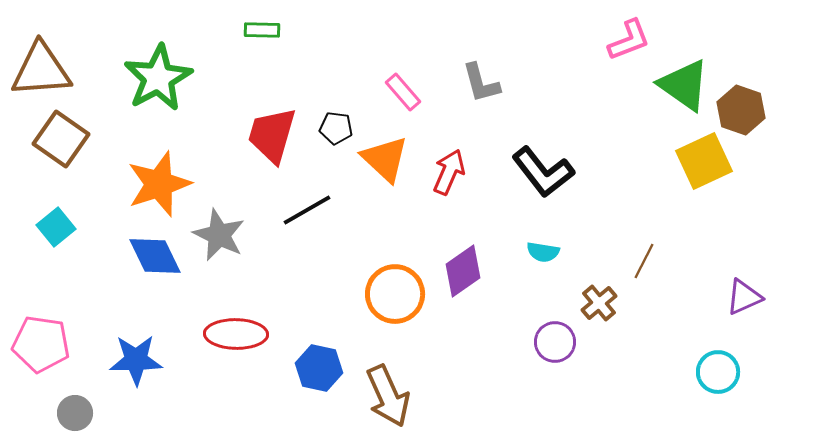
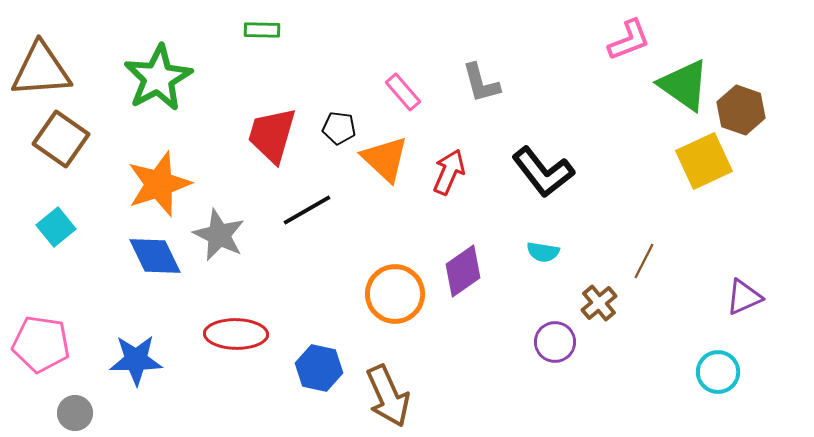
black pentagon: moved 3 px right
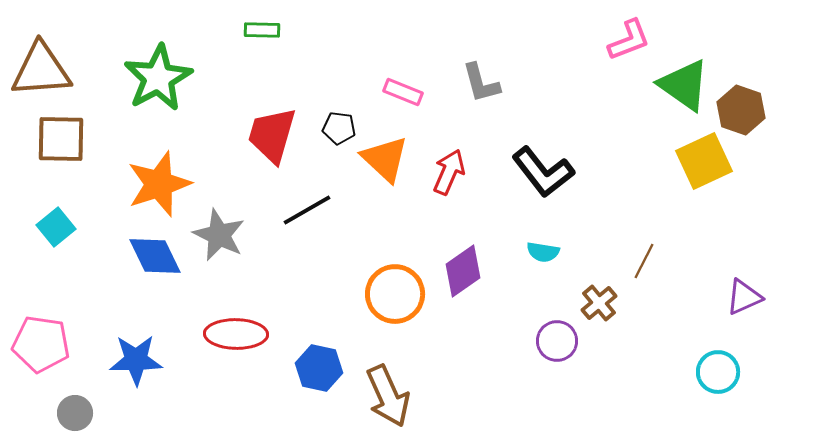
pink rectangle: rotated 27 degrees counterclockwise
brown square: rotated 34 degrees counterclockwise
purple circle: moved 2 px right, 1 px up
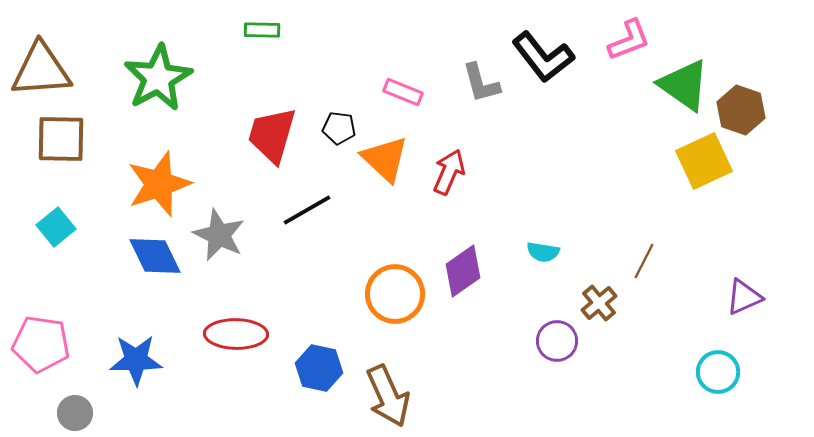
black L-shape: moved 115 px up
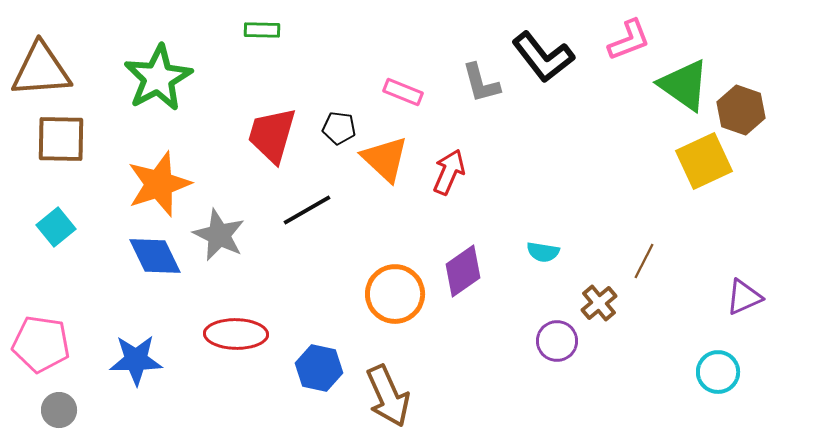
gray circle: moved 16 px left, 3 px up
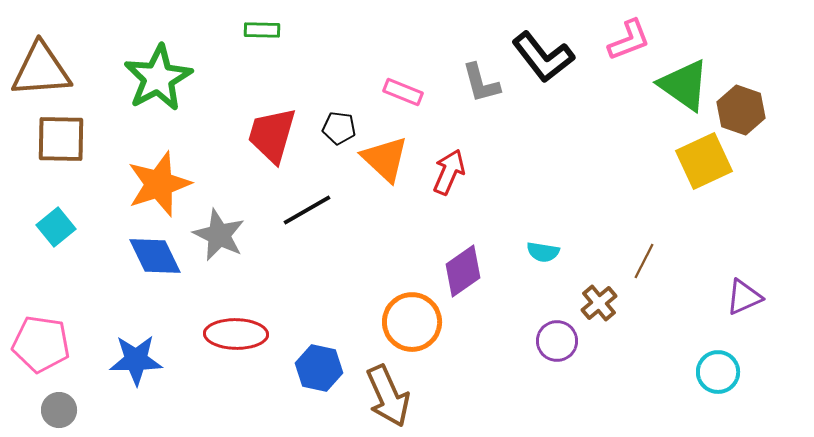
orange circle: moved 17 px right, 28 px down
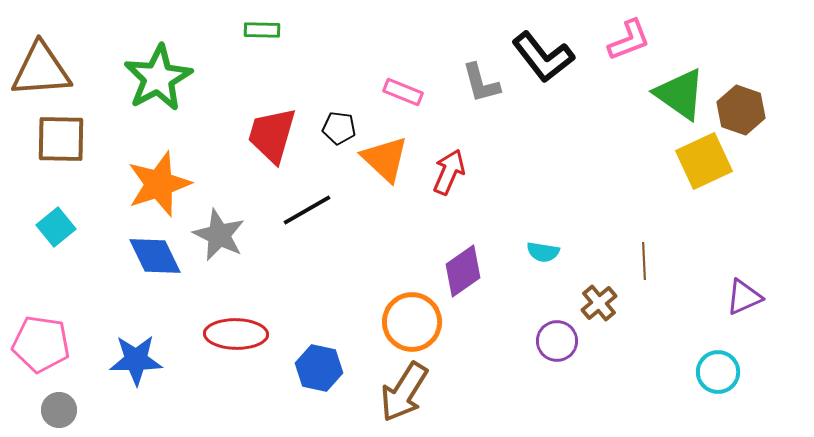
green triangle: moved 4 px left, 9 px down
brown line: rotated 30 degrees counterclockwise
brown arrow: moved 16 px right, 4 px up; rotated 56 degrees clockwise
